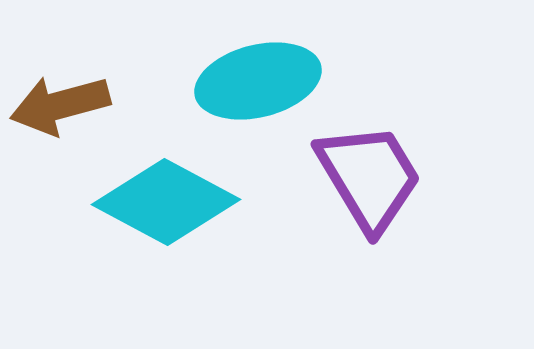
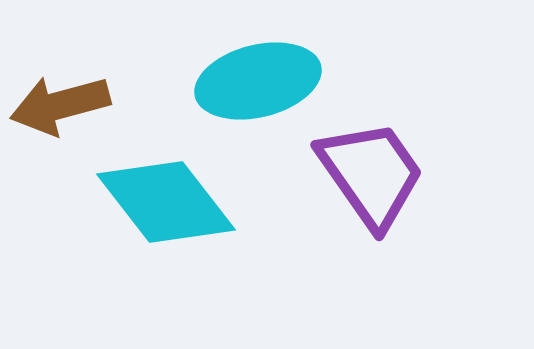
purple trapezoid: moved 2 px right, 3 px up; rotated 4 degrees counterclockwise
cyan diamond: rotated 24 degrees clockwise
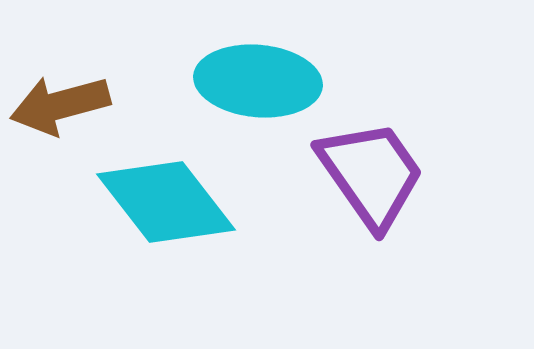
cyan ellipse: rotated 19 degrees clockwise
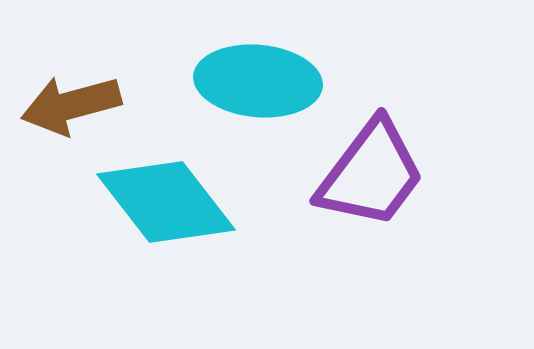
brown arrow: moved 11 px right
purple trapezoid: rotated 72 degrees clockwise
